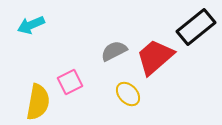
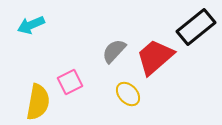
gray semicircle: rotated 20 degrees counterclockwise
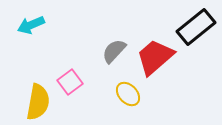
pink square: rotated 10 degrees counterclockwise
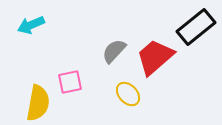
pink square: rotated 25 degrees clockwise
yellow semicircle: moved 1 px down
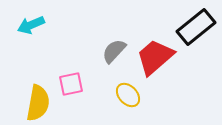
pink square: moved 1 px right, 2 px down
yellow ellipse: moved 1 px down
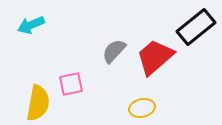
yellow ellipse: moved 14 px right, 13 px down; rotated 60 degrees counterclockwise
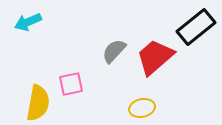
cyan arrow: moved 3 px left, 3 px up
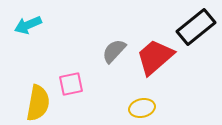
cyan arrow: moved 3 px down
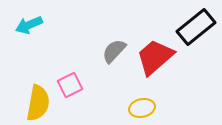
cyan arrow: moved 1 px right
pink square: moved 1 px left, 1 px down; rotated 15 degrees counterclockwise
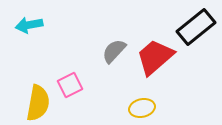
cyan arrow: rotated 12 degrees clockwise
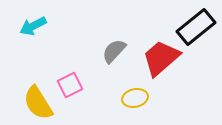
cyan arrow: moved 4 px right, 1 px down; rotated 16 degrees counterclockwise
red trapezoid: moved 6 px right, 1 px down
yellow semicircle: rotated 138 degrees clockwise
yellow ellipse: moved 7 px left, 10 px up
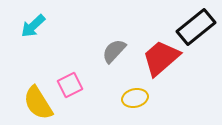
cyan arrow: rotated 16 degrees counterclockwise
